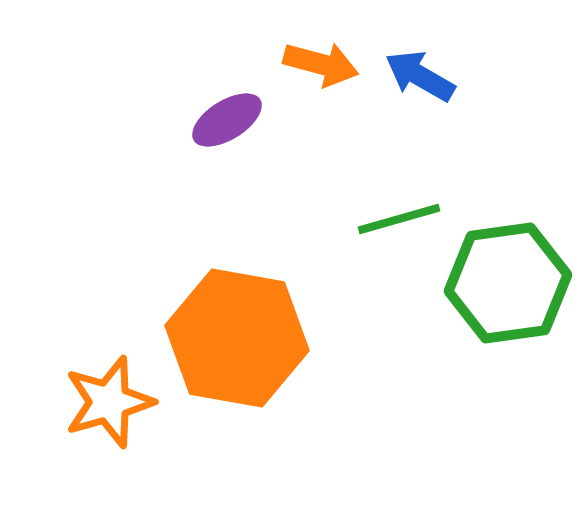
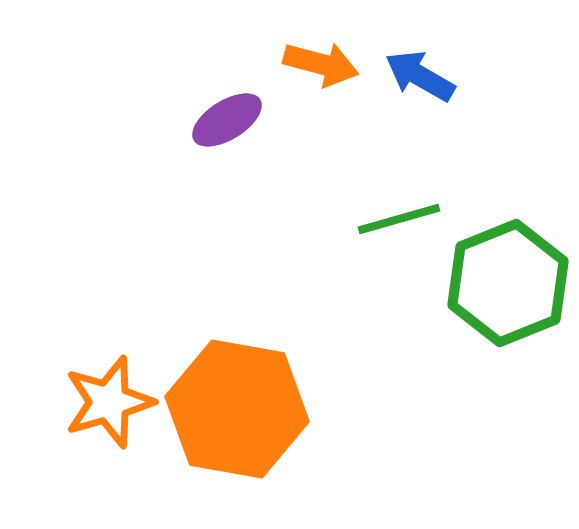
green hexagon: rotated 14 degrees counterclockwise
orange hexagon: moved 71 px down
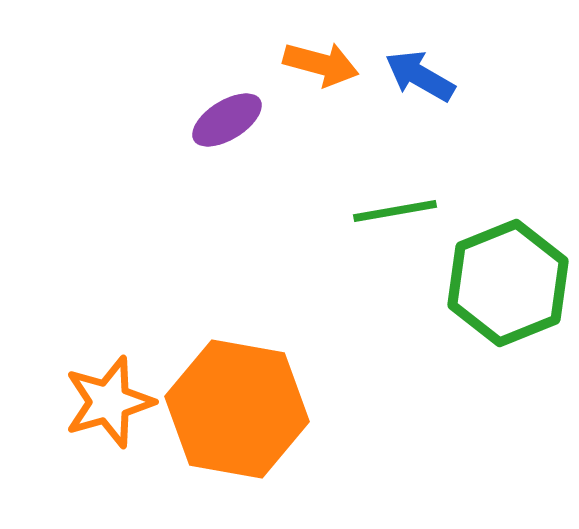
green line: moved 4 px left, 8 px up; rotated 6 degrees clockwise
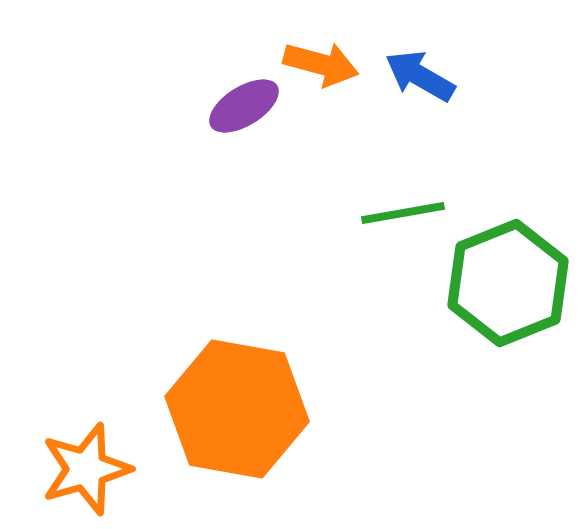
purple ellipse: moved 17 px right, 14 px up
green line: moved 8 px right, 2 px down
orange star: moved 23 px left, 67 px down
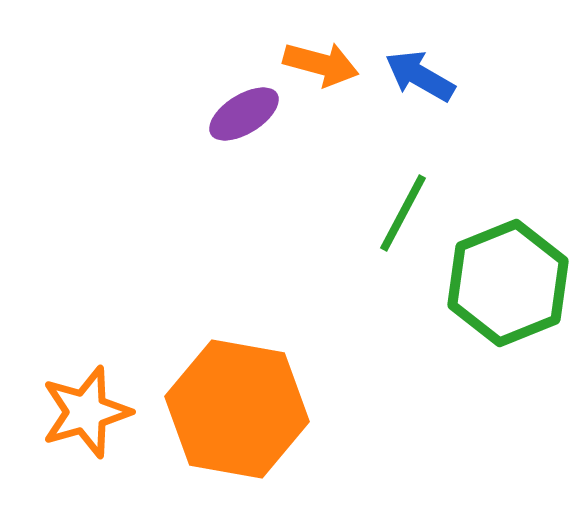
purple ellipse: moved 8 px down
green line: rotated 52 degrees counterclockwise
orange star: moved 57 px up
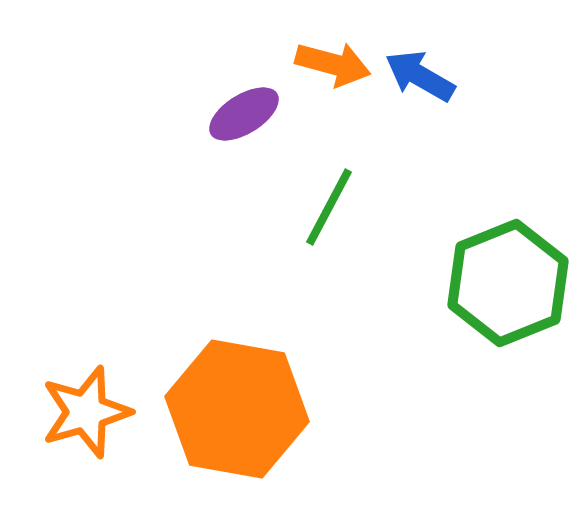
orange arrow: moved 12 px right
green line: moved 74 px left, 6 px up
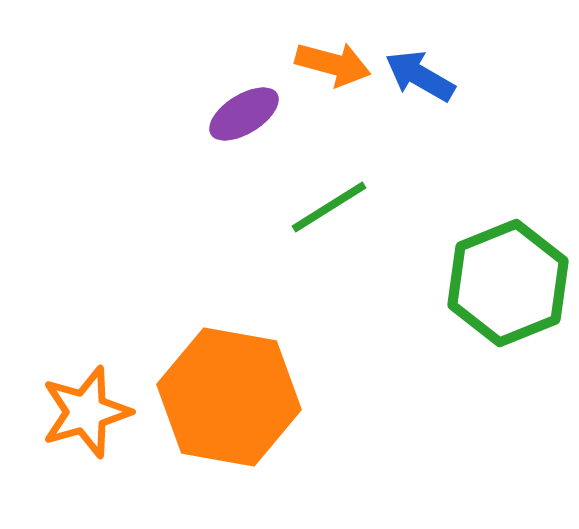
green line: rotated 30 degrees clockwise
orange hexagon: moved 8 px left, 12 px up
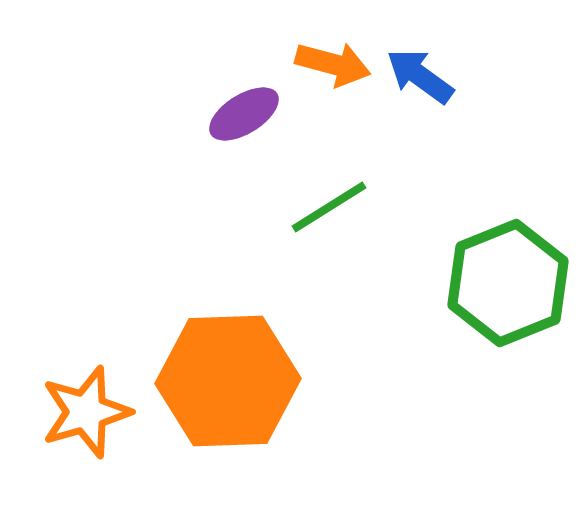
blue arrow: rotated 6 degrees clockwise
orange hexagon: moved 1 px left, 16 px up; rotated 12 degrees counterclockwise
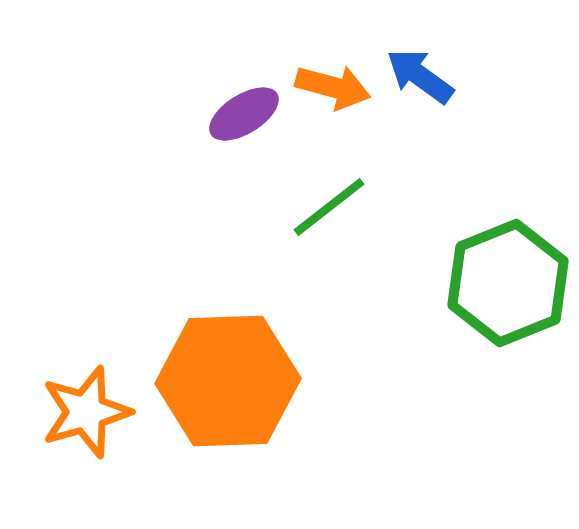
orange arrow: moved 23 px down
green line: rotated 6 degrees counterclockwise
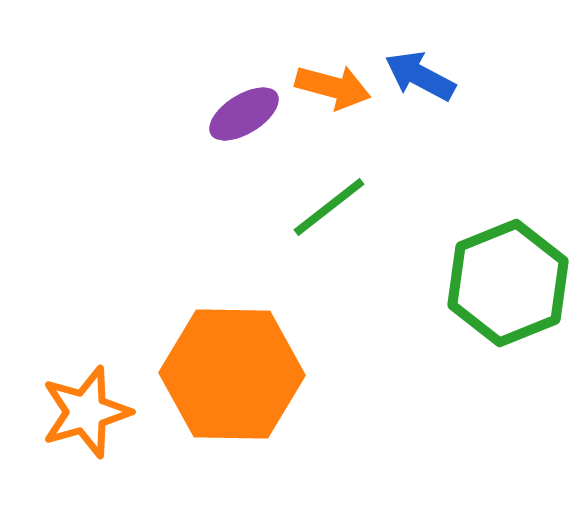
blue arrow: rotated 8 degrees counterclockwise
orange hexagon: moved 4 px right, 7 px up; rotated 3 degrees clockwise
